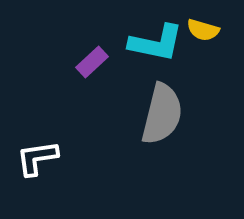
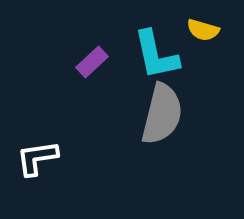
cyan L-shape: moved 12 px down; rotated 66 degrees clockwise
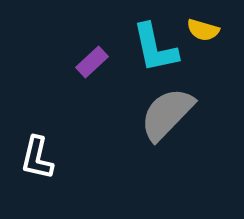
cyan L-shape: moved 1 px left, 7 px up
gray semicircle: moved 5 px right; rotated 150 degrees counterclockwise
white L-shape: rotated 69 degrees counterclockwise
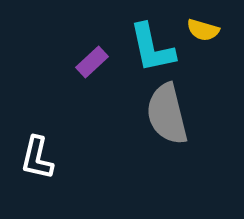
cyan L-shape: moved 3 px left
gray semicircle: rotated 58 degrees counterclockwise
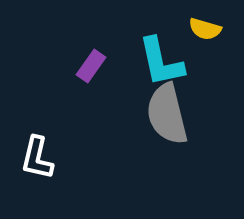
yellow semicircle: moved 2 px right, 1 px up
cyan L-shape: moved 9 px right, 14 px down
purple rectangle: moved 1 px left, 4 px down; rotated 12 degrees counterclockwise
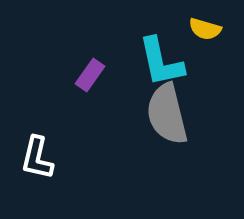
purple rectangle: moved 1 px left, 9 px down
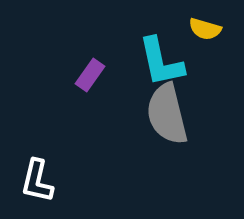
white L-shape: moved 23 px down
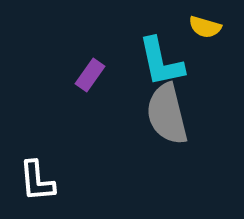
yellow semicircle: moved 2 px up
white L-shape: rotated 18 degrees counterclockwise
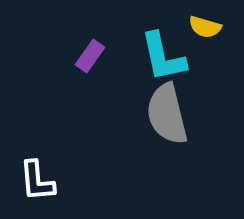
cyan L-shape: moved 2 px right, 5 px up
purple rectangle: moved 19 px up
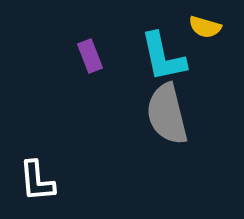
purple rectangle: rotated 56 degrees counterclockwise
